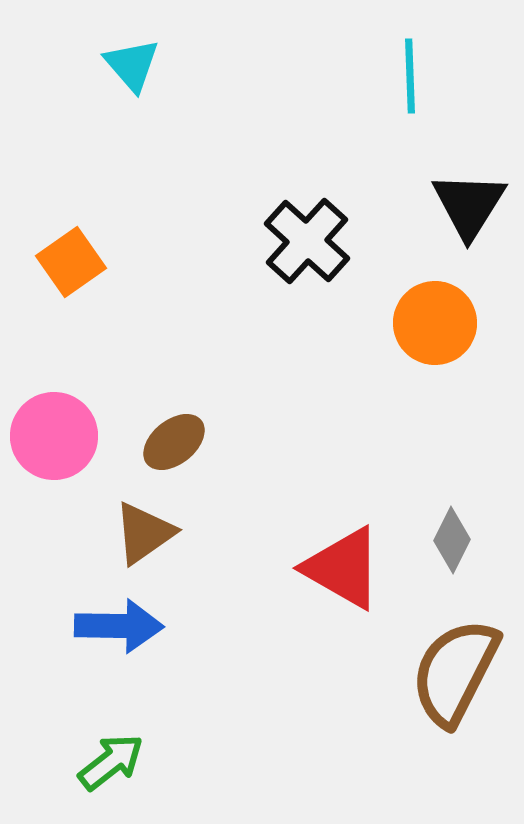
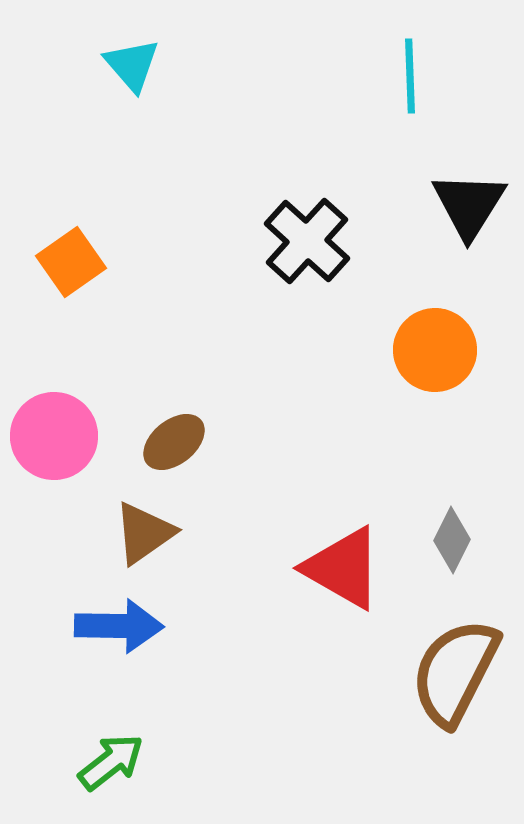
orange circle: moved 27 px down
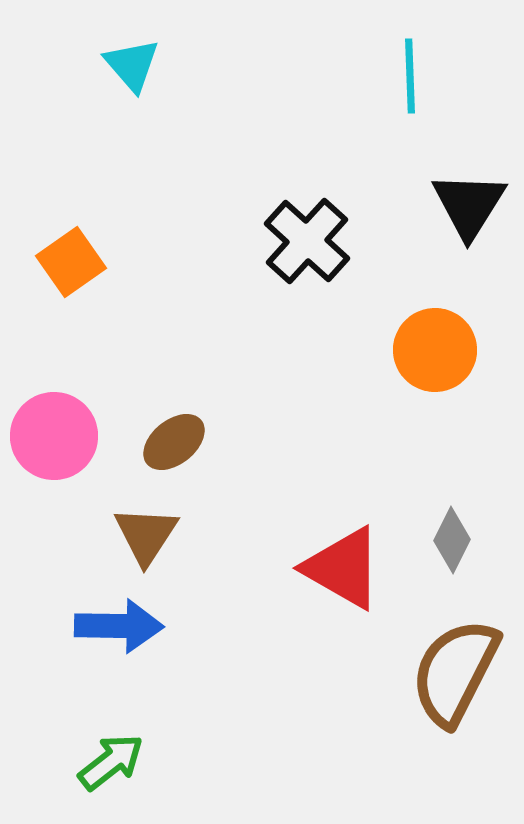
brown triangle: moved 2 px right, 2 px down; rotated 22 degrees counterclockwise
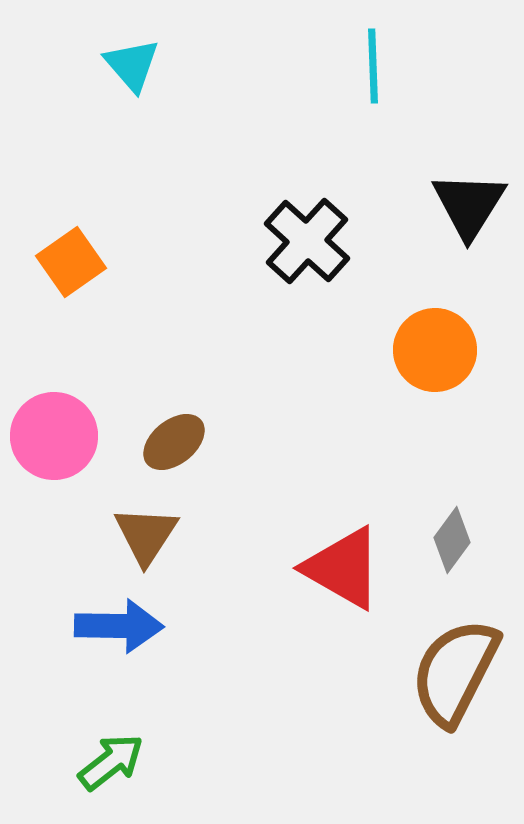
cyan line: moved 37 px left, 10 px up
gray diamond: rotated 10 degrees clockwise
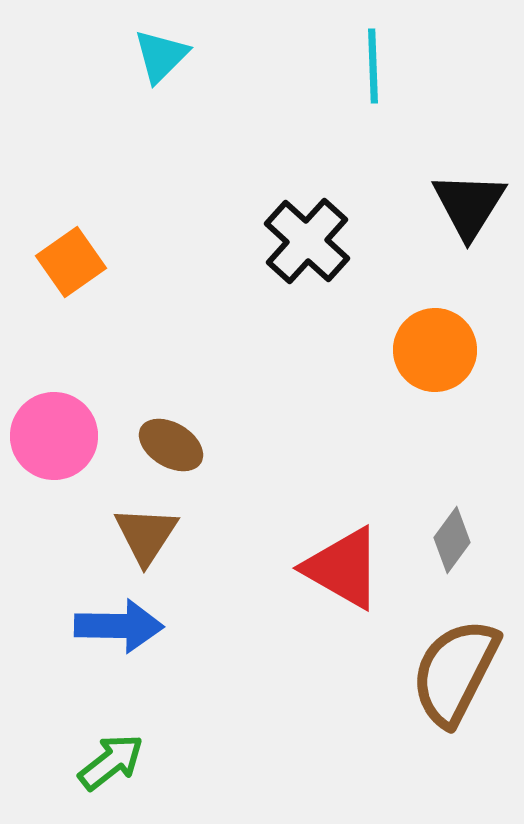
cyan triangle: moved 29 px right, 9 px up; rotated 26 degrees clockwise
brown ellipse: moved 3 px left, 3 px down; rotated 70 degrees clockwise
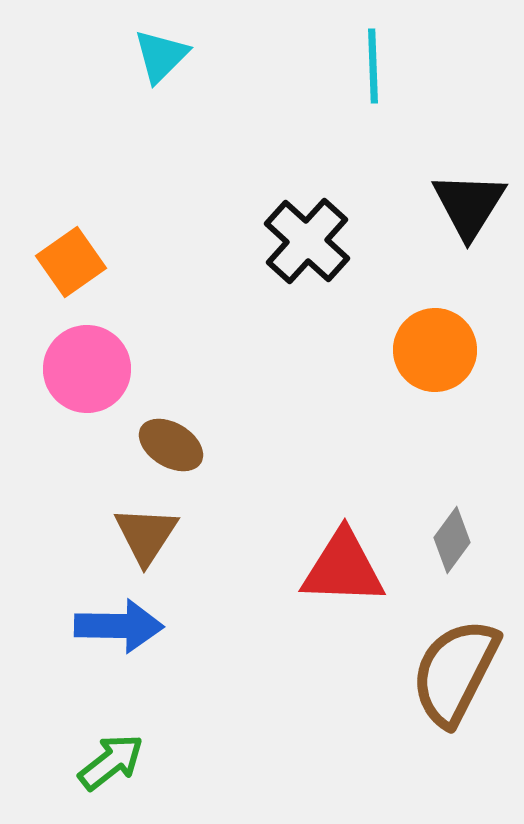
pink circle: moved 33 px right, 67 px up
red triangle: rotated 28 degrees counterclockwise
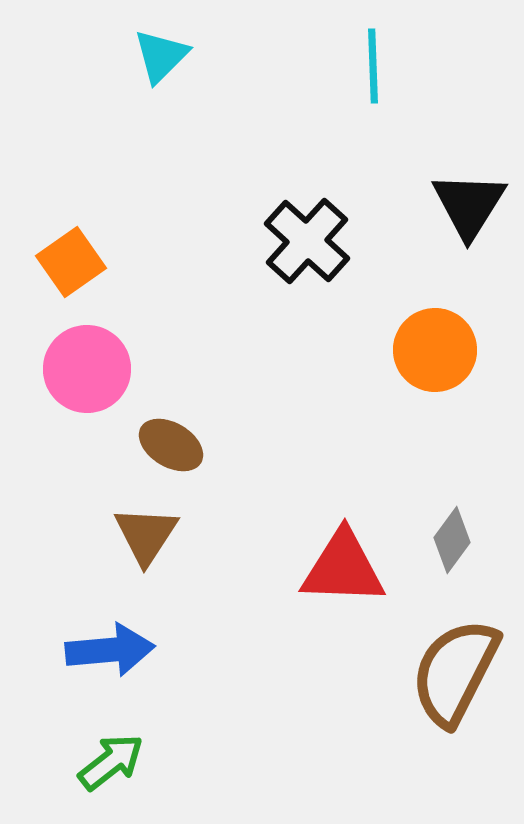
blue arrow: moved 9 px left, 24 px down; rotated 6 degrees counterclockwise
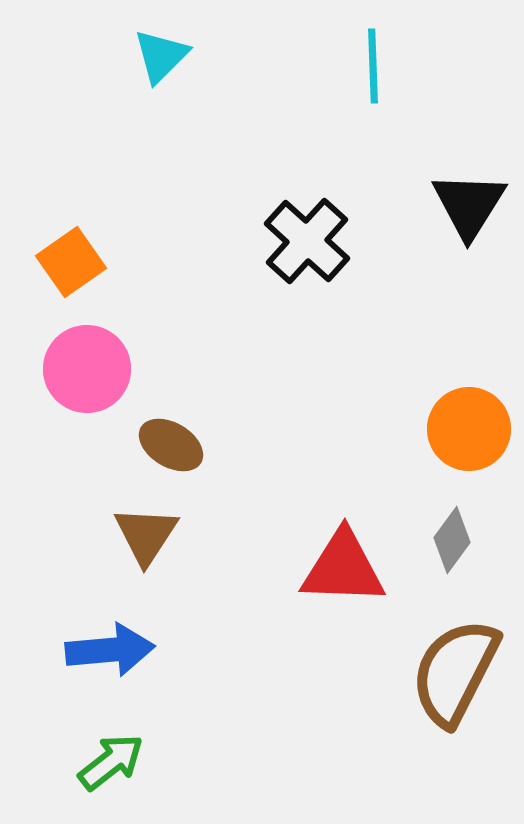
orange circle: moved 34 px right, 79 px down
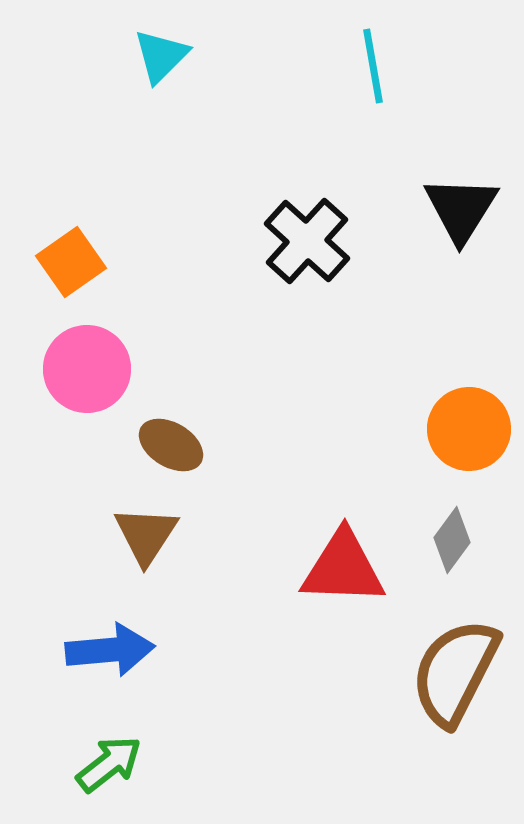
cyan line: rotated 8 degrees counterclockwise
black triangle: moved 8 px left, 4 px down
green arrow: moved 2 px left, 2 px down
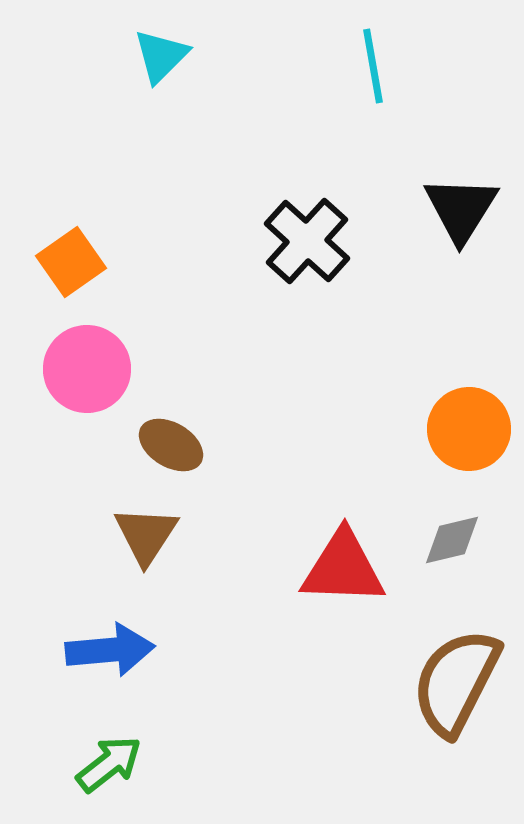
gray diamond: rotated 40 degrees clockwise
brown semicircle: moved 1 px right, 10 px down
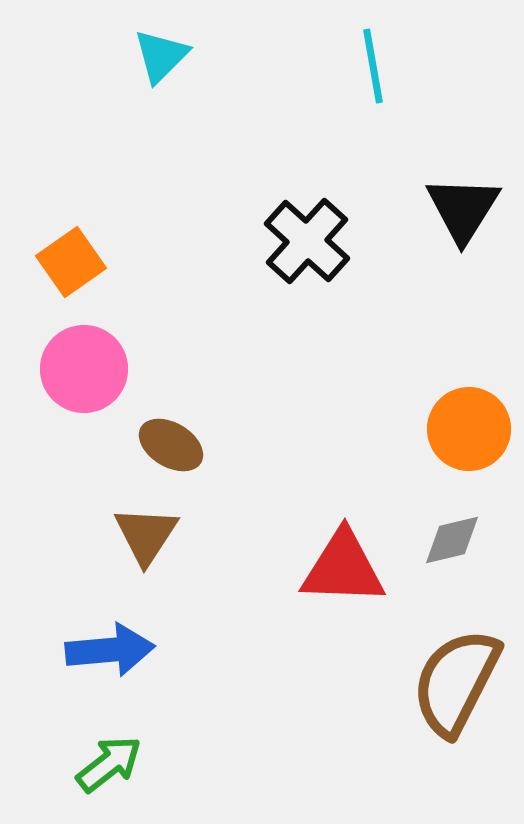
black triangle: moved 2 px right
pink circle: moved 3 px left
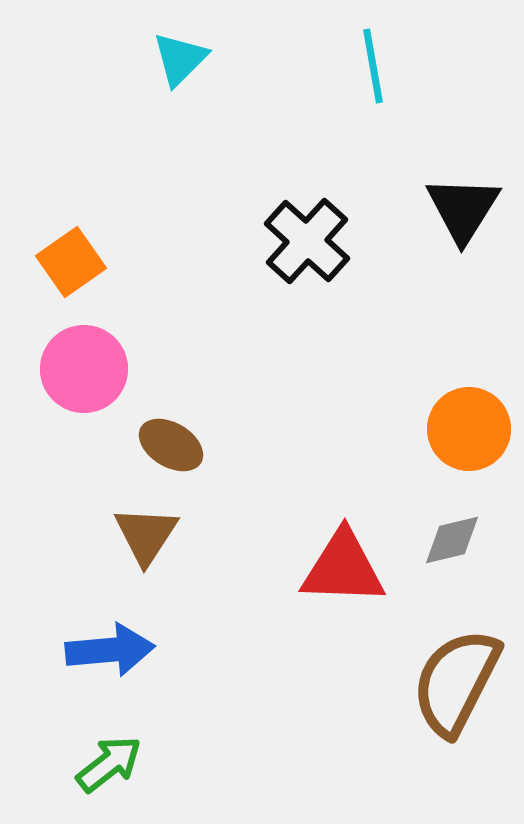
cyan triangle: moved 19 px right, 3 px down
